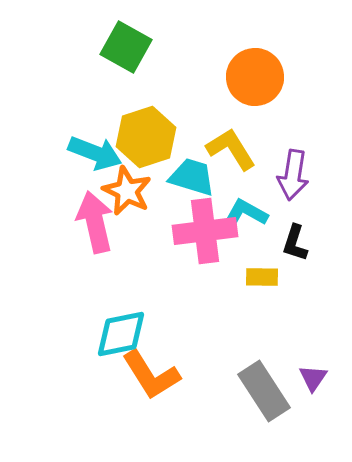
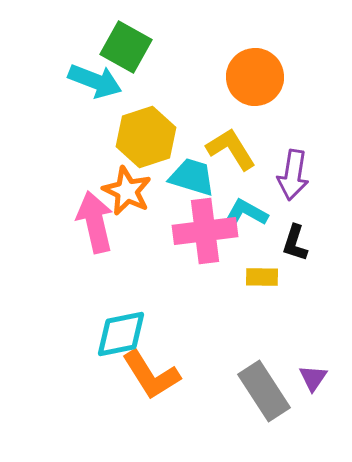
cyan arrow: moved 72 px up
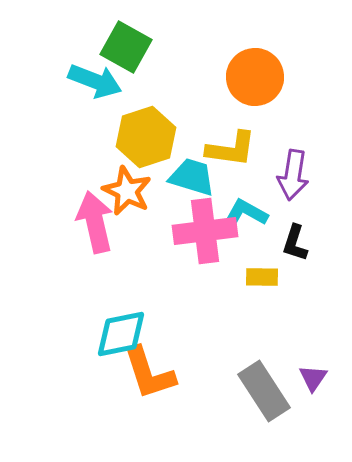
yellow L-shape: rotated 130 degrees clockwise
orange L-shape: moved 2 px left, 2 px up; rotated 14 degrees clockwise
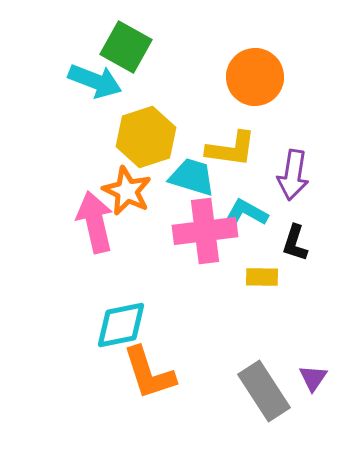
cyan diamond: moved 9 px up
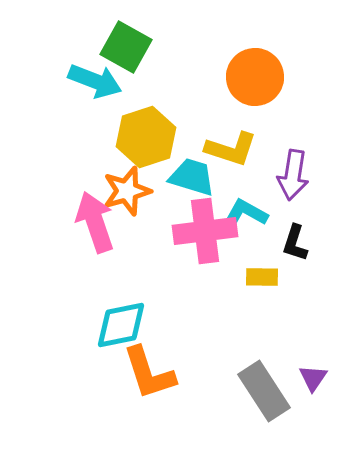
yellow L-shape: rotated 10 degrees clockwise
orange star: rotated 30 degrees clockwise
pink arrow: rotated 6 degrees counterclockwise
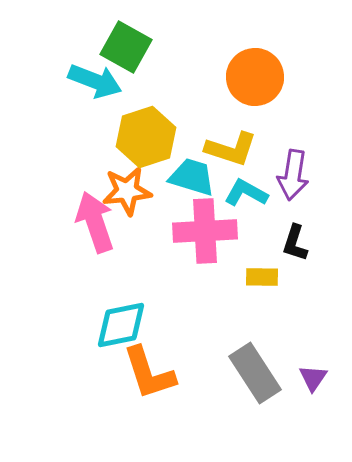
orange star: rotated 9 degrees clockwise
cyan L-shape: moved 20 px up
pink cross: rotated 4 degrees clockwise
gray rectangle: moved 9 px left, 18 px up
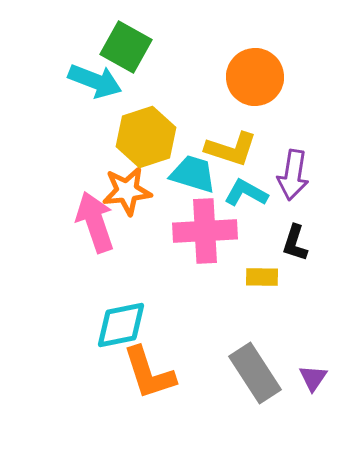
cyan trapezoid: moved 1 px right, 3 px up
